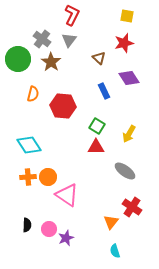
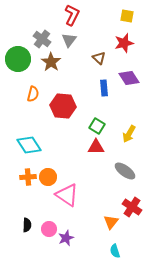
blue rectangle: moved 3 px up; rotated 21 degrees clockwise
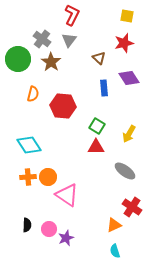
orange triangle: moved 3 px right, 3 px down; rotated 28 degrees clockwise
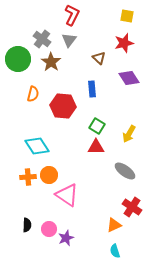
blue rectangle: moved 12 px left, 1 px down
cyan diamond: moved 8 px right, 1 px down
orange circle: moved 1 px right, 2 px up
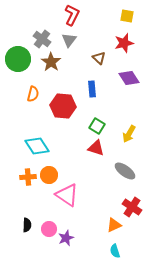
red triangle: moved 1 px down; rotated 18 degrees clockwise
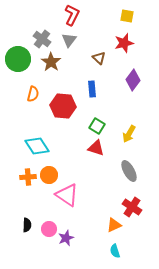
purple diamond: moved 4 px right, 2 px down; rotated 70 degrees clockwise
gray ellipse: moved 4 px right; rotated 25 degrees clockwise
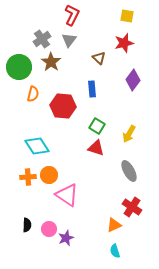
gray cross: rotated 18 degrees clockwise
green circle: moved 1 px right, 8 px down
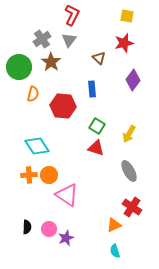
orange cross: moved 1 px right, 2 px up
black semicircle: moved 2 px down
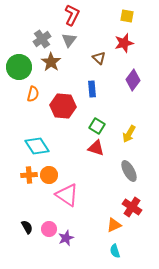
black semicircle: rotated 32 degrees counterclockwise
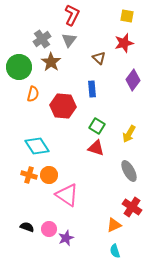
orange cross: rotated 21 degrees clockwise
black semicircle: rotated 40 degrees counterclockwise
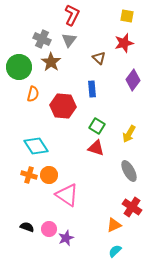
gray cross: rotated 30 degrees counterclockwise
cyan diamond: moved 1 px left
cyan semicircle: rotated 64 degrees clockwise
